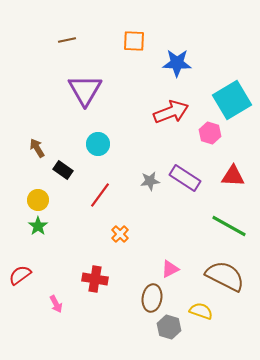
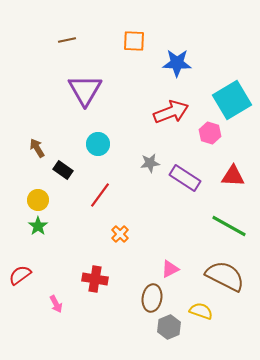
gray star: moved 18 px up
gray hexagon: rotated 20 degrees clockwise
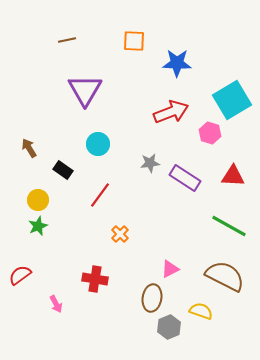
brown arrow: moved 8 px left
green star: rotated 12 degrees clockwise
